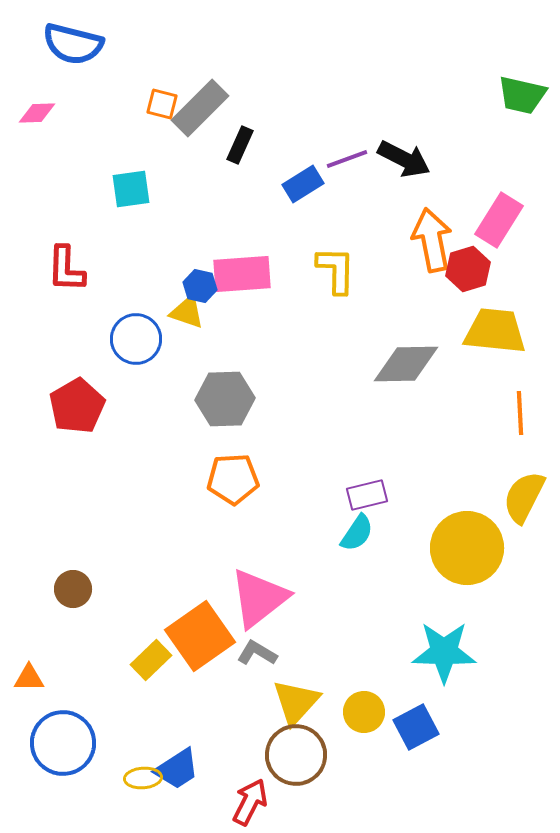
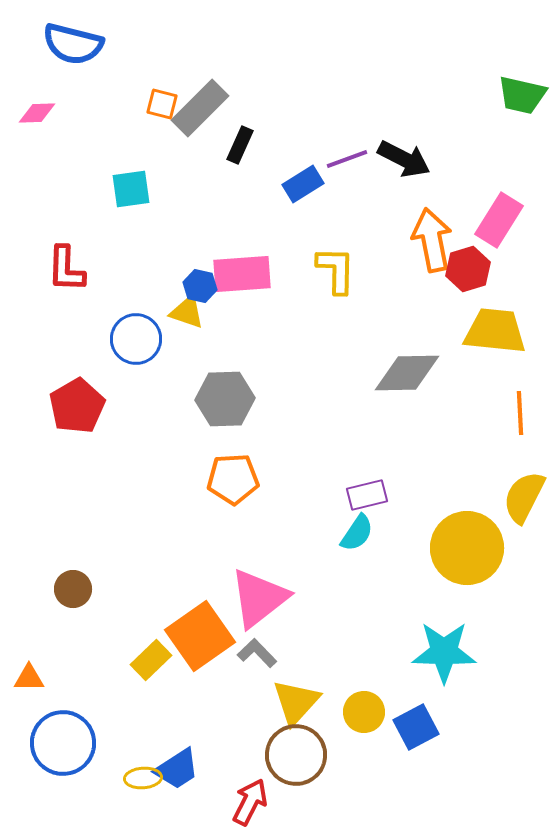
gray diamond at (406, 364): moved 1 px right, 9 px down
gray L-shape at (257, 653): rotated 15 degrees clockwise
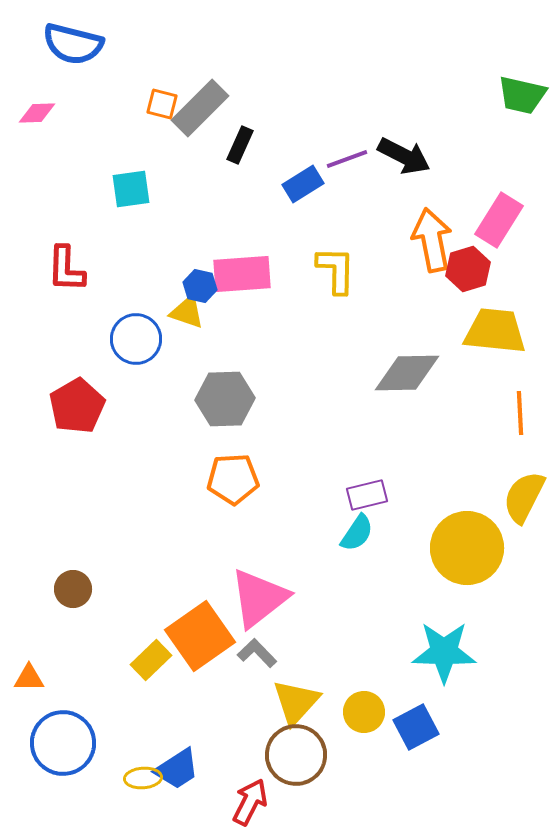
black arrow at (404, 159): moved 3 px up
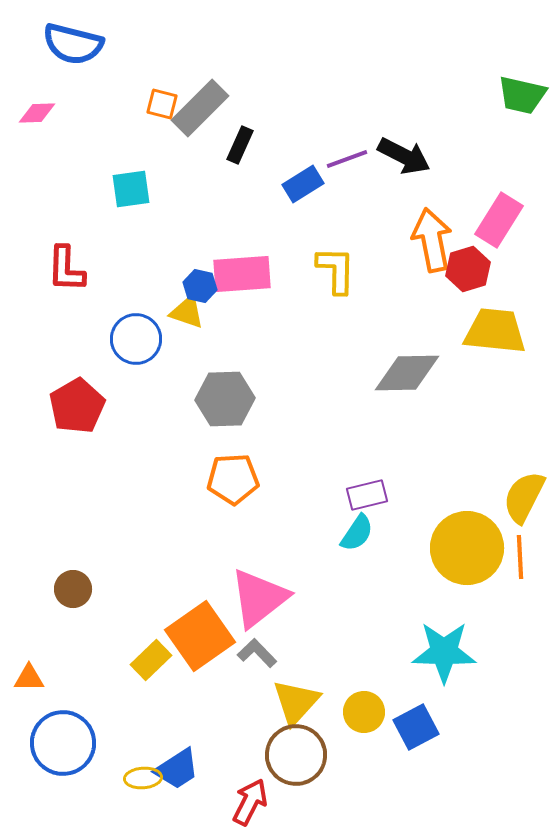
orange line at (520, 413): moved 144 px down
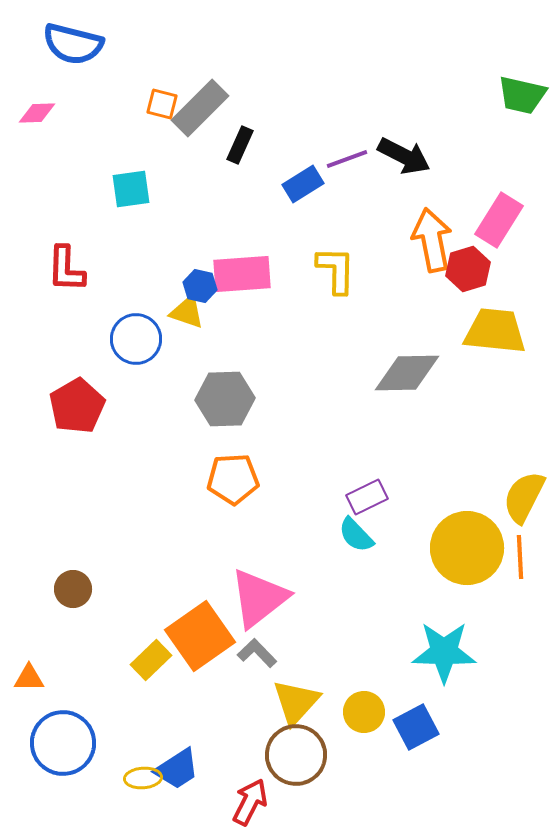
purple rectangle at (367, 495): moved 2 px down; rotated 12 degrees counterclockwise
cyan semicircle at (357, 533): moved 1 px left, 2 px down; rotated 102 degrees clockwise
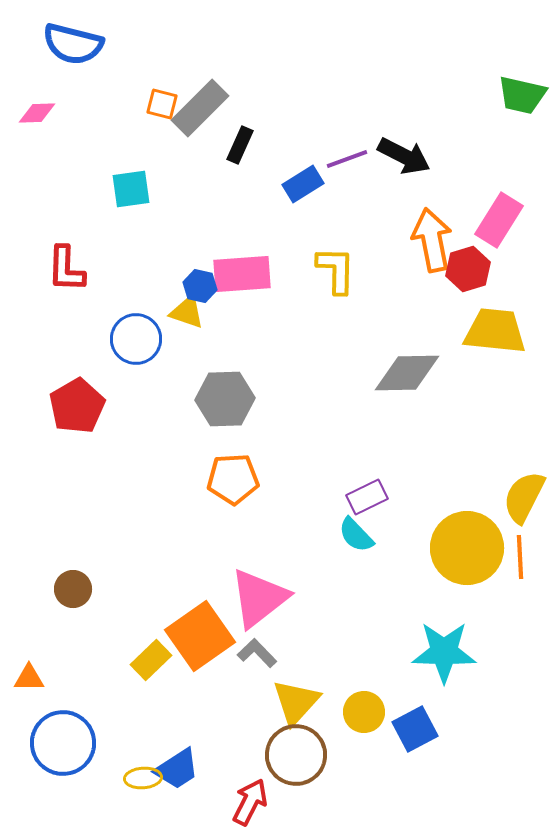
blue square at (416, 727): moved 1 px left, 2 px down
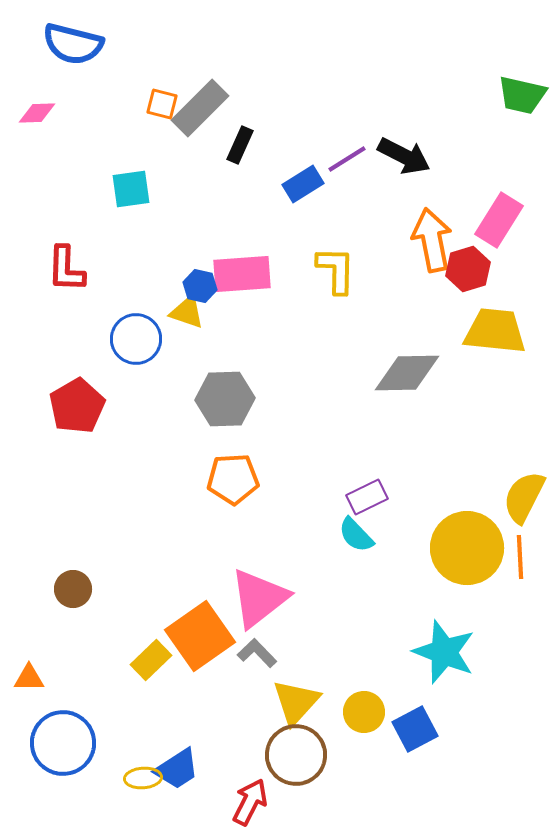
purple line at (347, 159): rotated 12 degrees counterclockwise
cyan star at (444, 652): rotated 20 degrees clockwise
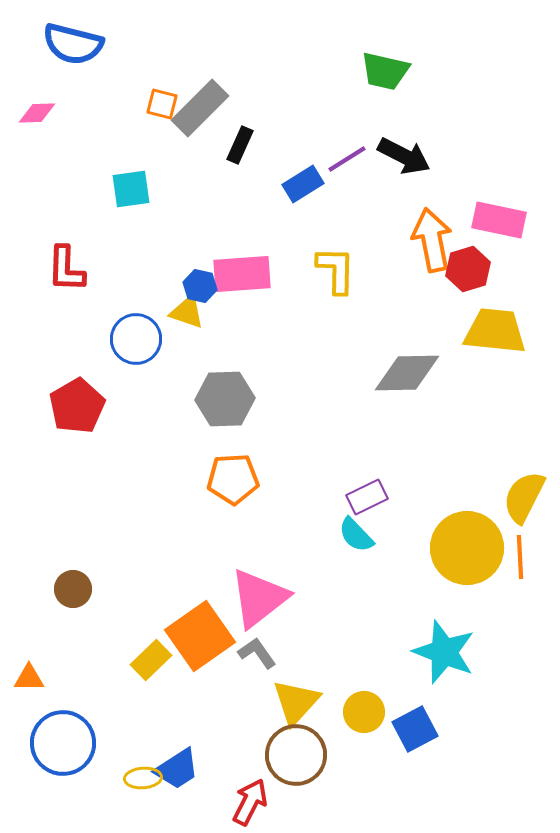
green trapezoid at (522, 95): moved 137 px left, 24 px up
pink rectangle at (499, 220): rotated 70 degrees clockwise
gray L-shape at (257, 653): rotated 9 degrees clockwise
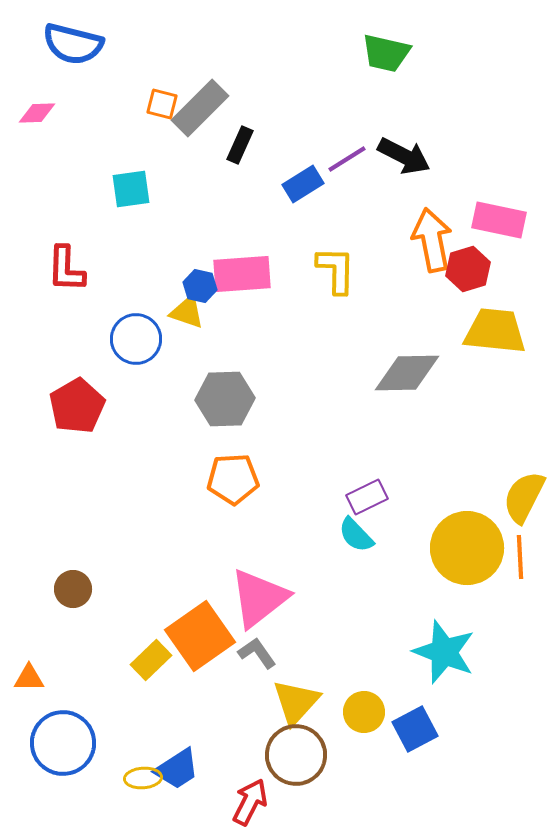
green trapezoid at (385, 71): moved 1 px right, 18 px up
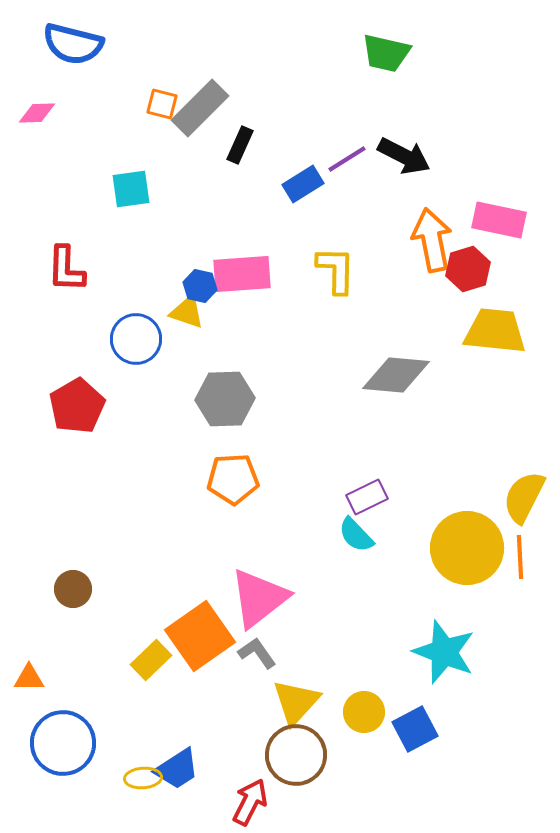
gray diamond at (407, 373): moved 11 px left, 2 px down; rotated 6 degrees clockwise
